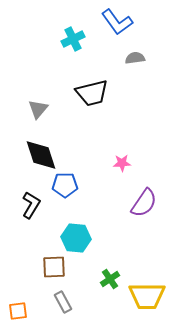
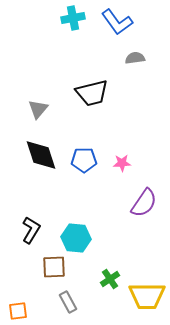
cyan cross: moved 21 px up; rotated 15 degrees clockwise
blue pentagon: moved 19 px right, 25 px up
black L-shape: moved 25 px down
gray rectangle: moved 5 px right
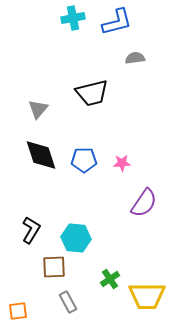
blue L-shape: rotated 68 degrees counterclockwise
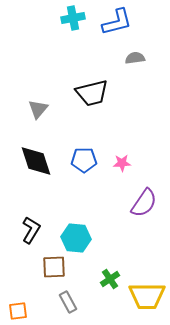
black diamond: moved 5 px left, 6 px down
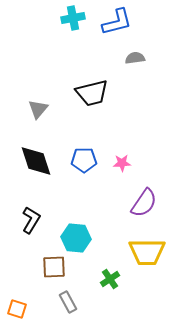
black L-shape: moved 10 px up
yellow trapezoid: moved 44 px up
orange square: moved 1 px left, 2 px up; rotated 24 degrees clockwise
